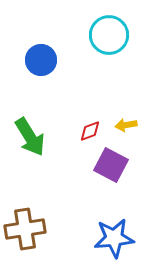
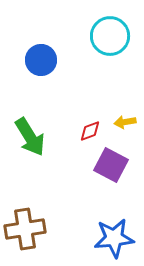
cyan circle: moved 1 px right, 1 px down
yellow arrow: moved 1 px left, 3 px up
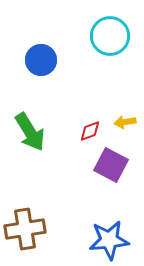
green arrow: moved 5 px up
blue star: moved 5 px left, 2 px down
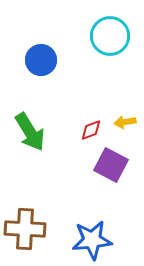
red diamond: moved 1 px right, 1 px up
brown cross: rotated 12 degrees clockwise
blue star: moved 17 px left
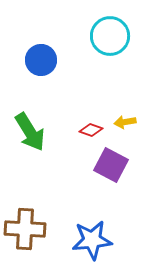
red diamond: rotated 40 degrees clockwise
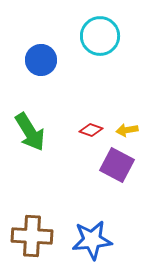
cyan circle: moved 10 px left
yellow arrow: moved 2 px right, 8 px down
purple square: moved 6 px right
brown cross: moved 7 px right, 7 px down
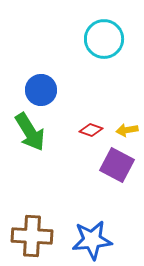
cyan circle: moved 4 px right, 3 px down
blue circle: moved 30 px down
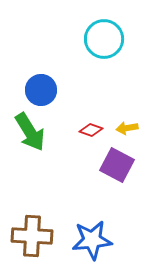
yellow arrow: moved 2 px up
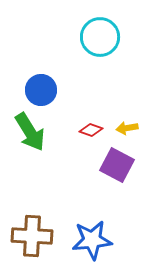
cyan circle: moved 4 px left, 2 px up
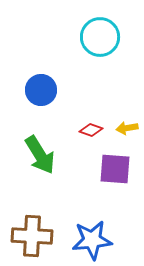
green arrow: moved 10 px right, 23 px down
purple square: moved 2 px left, 4 px down; rotated 24 degrees counterclockwise
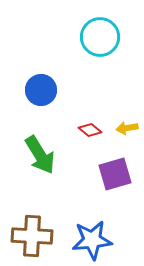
red diamond: moved 1 px left; rotated 20 degrees clockwise
purple square: moved 5 px down; rotated 20 degrees counterclockwise
